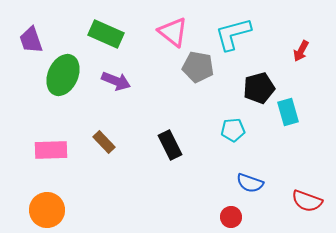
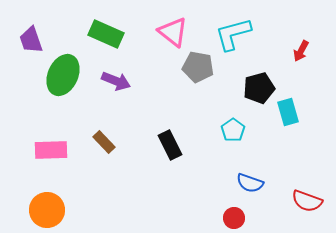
cyan pentagon: rotated 30 degrees counterclockwise
red circle: moved 3 px right, 1 px down
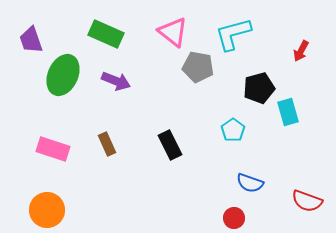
brown rectangle: moved 3 px right, 2 px down; rotated 20 degrees clockwise
pink rectangle: moved 2 px right, 1 px up; rotated 20 degrees clockwise
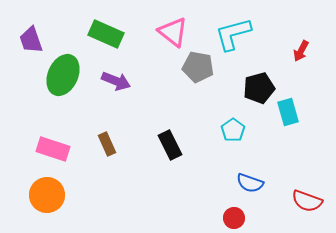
orange circle: moved 15 px up
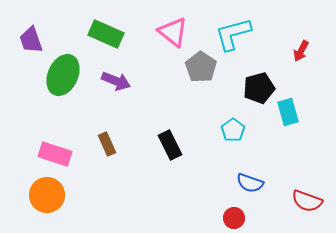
gray pentagon: moved 3 px right; rotated 24 degrees clockwise
pink rectangle: moved 2 px right, 5 px down
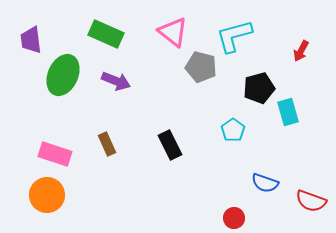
cyan L-shape: moved 1 px right, 2 px down
purple trapezoid: rotated 12 degrees clockwise
gray pentagon: rotated 20 degrees counterclockwise
blue semicircle: moved 15 px right
red semicircle: moved 4 px right
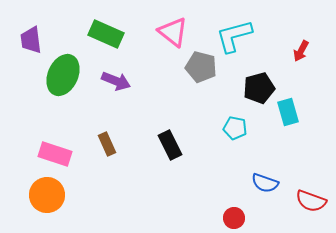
cyan pentagon: moved 2 px right, 2 px up; rotated 25 degrees counterclockwise
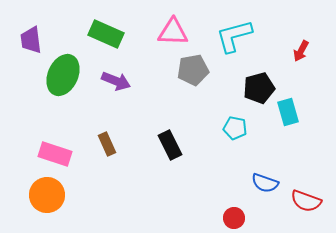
pink triangle: rotated 36 degrees counterclockwise
gray pentagon: moved 8 px left, 3 px down; rotated 24 degrees counterclockwise
red semicircle: moved 5 px left
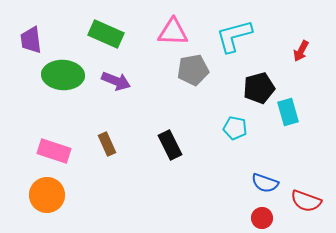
green ellipse: rotated 69 degrees clockwise
pink rectangle: moved 1 px left, 3 px up
red circle: moved 28 px right
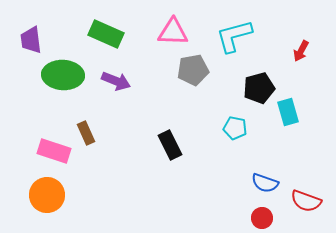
brown rectangle: moved 21 px left, 11 px up
